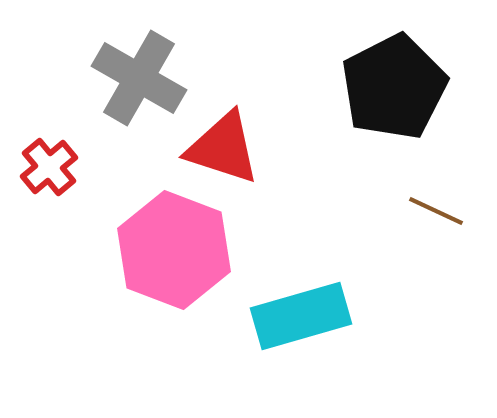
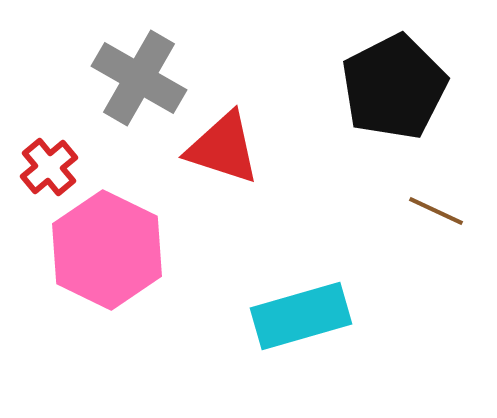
pink hexagon: moved 67 px left; rotated 5 degrees clockwise
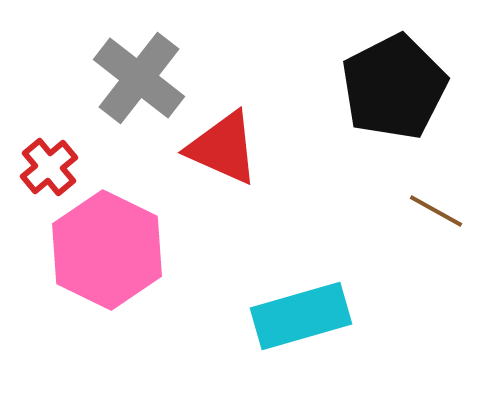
gray cross: rotated 8 degrees clockwise
red triangle: rotated 6 degrees clockwise
brown line: rotated 4 degrees clockwise
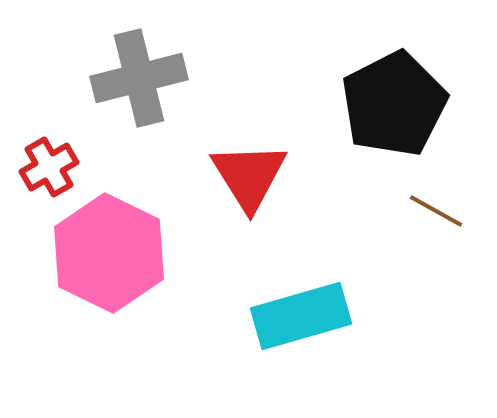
gray cross: rotated 38 degrees clockwise
black pentagon: moved 17 px down
red triangle: moved 26 px right, 28 px down; rotated 34 degrees clockwise
red cross: rotated 10 degrees clockwise
pink hexagon: moved 2 px right, 3 px down
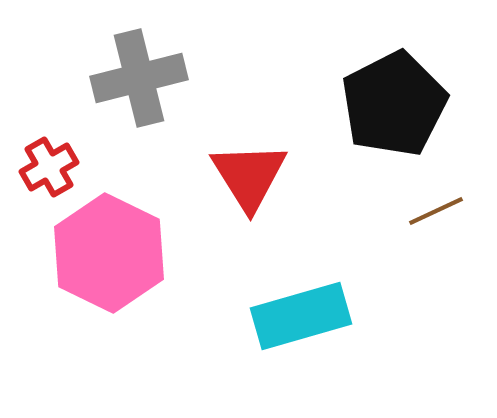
brown line: rotated 54 degrees counterclockwise
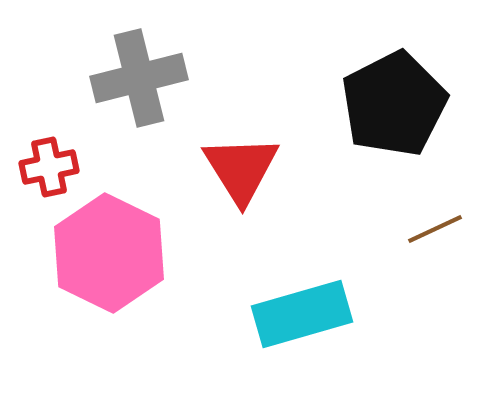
red cross: rotated 18 degrees clockwise
red triangle: moved 8 px left, 7 px up
brown line: moved 1 px left, 18 px down
cyan rectangle: moved 1 px right, 2 px up
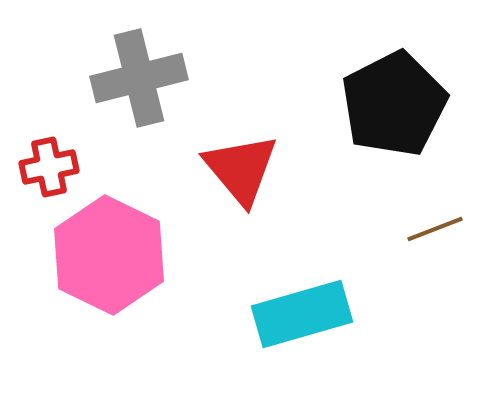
red triangle: rotated 8 degrees counterclockwise
brown line: rotated 4 degrees clockwise
pink hexagon: moved 2 px down
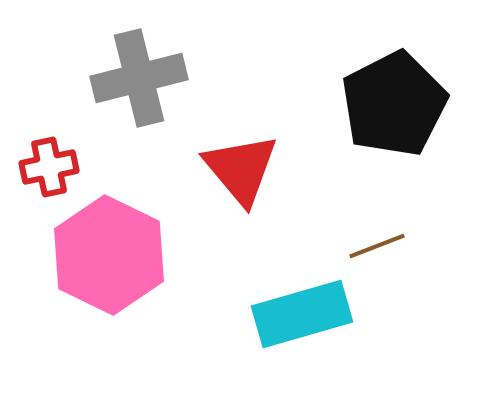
brown line: moved 58 px left, 17 px down
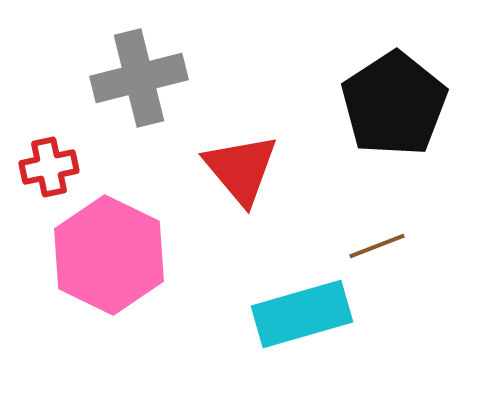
black pentagon: rotated 6 degrees counterclockwise
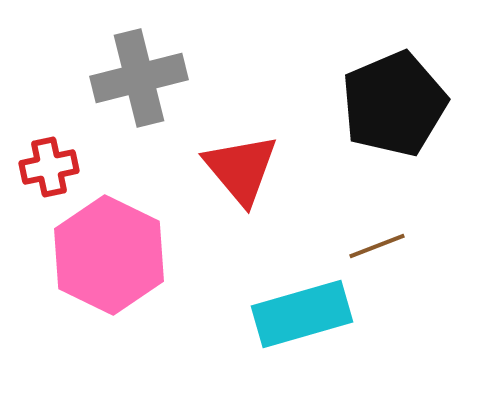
black pentagon: rotated 10 degrees clockwise
